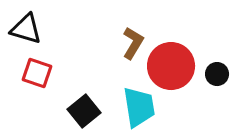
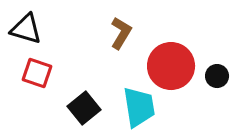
brown L-shape: moved 12 px left, 10 px up
black circle: moved 2 px down
black square: moved 3 px up
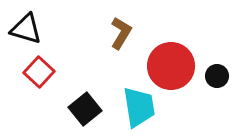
red square: moved 2 px right, 1 px up; rotated 24 degrees clockwise
black square: moved 1 px right, 1 px down
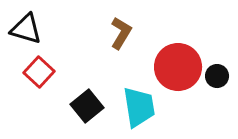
red circle: moved 7 px right, 1 px down
black square: moved 2 px right, 3 px up
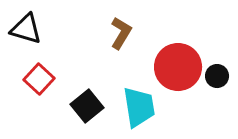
red square: moved 7 px down
